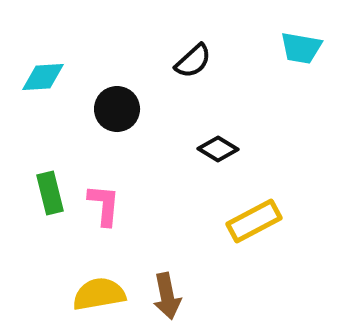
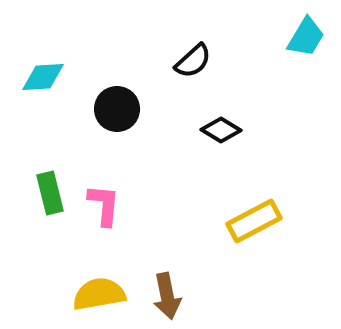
cyan trapezoid: moved 5 px right, 11 px up; rotated 69 degrees counterclockwise
black diamond: moved 3 px right, 19 px up
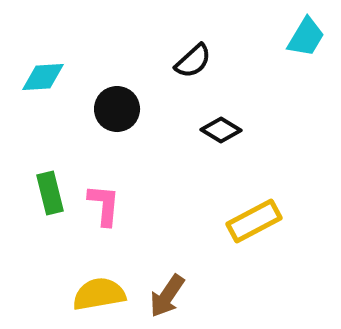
brown arrow: rotated 45 degrees clockwise
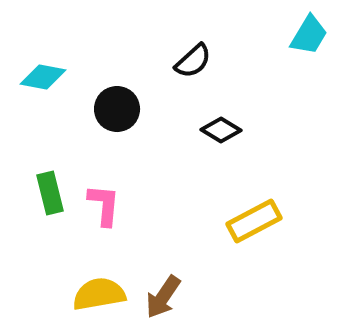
cyan trapezoid: moved 3 px right, 2 px up
cyan diamond: rotated 15 degrees clockwise
brown arrow: moved 4 px left, 1 px down
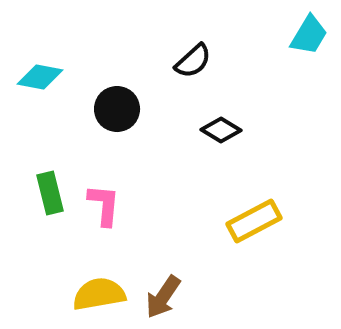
cyan diamond: moved 3 px left
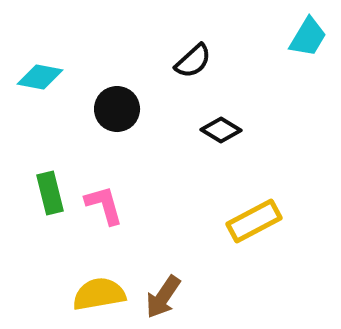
cyan trapezoid: moved 1 px left, 2 px down
pink L-shape: rotated 21 degrees counterclockwise
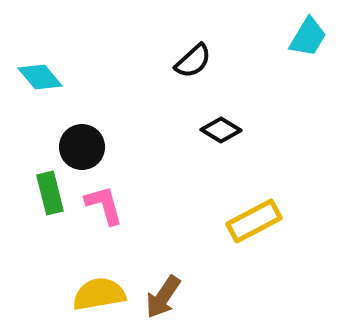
cyan diamond: rotated 39 degrees clockwise
black circle: moved 35 px left, 38 px down
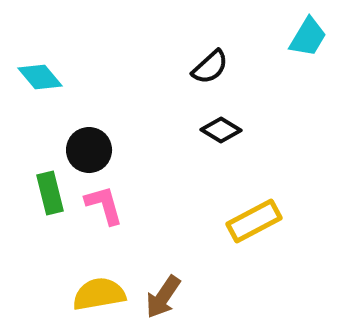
black semicircle: moved 17 px right, 6 px down
black circle: moved 7 px right, 3 px down
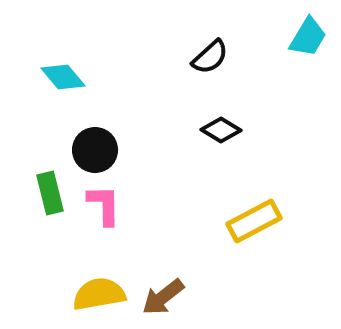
black semicircle: moved 10 px up
cyan diamond: moved 23 px right
black circle: moved 6 px right
pink L-shape: rotated 15 degrees clockwise
brown arrow: rotated 18 degrees clockwise
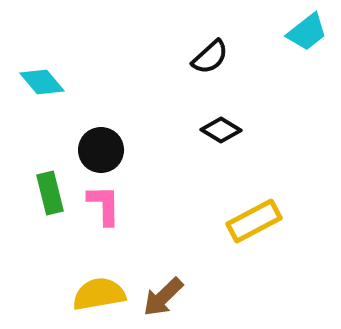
cyan trapezoid: moved 1 px left, 5 px up; rotated 21 degrees clockwise
cyan diamond: moved 21 px left, 5 px down
black circle: moved 6 px right
brown arrow: rotated 6 degrees counterclockwise
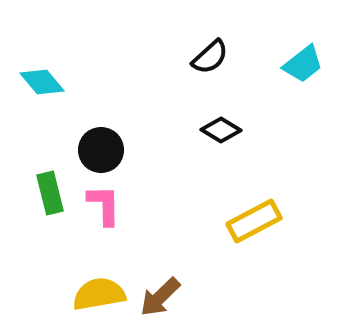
cyan trapezoid: moved 4 px left, 32 px down
brown arrow: moved 3 px left
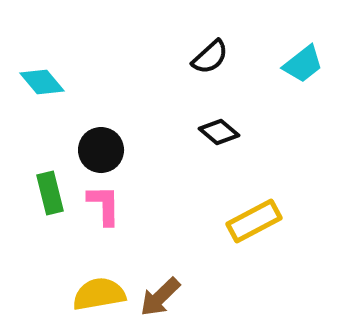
black diamond: moved 2 px left, 2 px down; rotated 9 degrees clockwise
